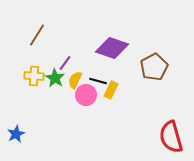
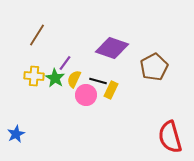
yellow semicircle: moved 1 px left, 1 px up
red semicircle: moved 1 px left
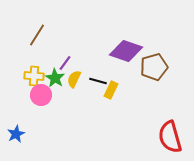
purple diamond: moved 14 px right, 3 px down
brown pentagon: rotated 12 degrees clockwise
pink circle: moved 45 px left
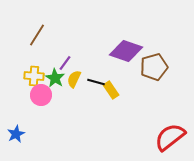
black line: moved 2 px left, 1 px down
yellow rectangle: rotated 60 degrees counterclockwise
red semicircle: rotated 68 degrees clockwise
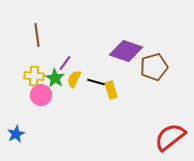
brown line: rotated 40 degrees counterclockwise
yellow rectangle: rotated 18 degrees clockwise
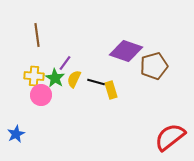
brown pentagon: moved 1 px up
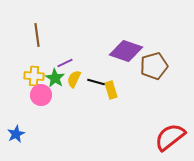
purple line: rotated 28 degrees clockwise
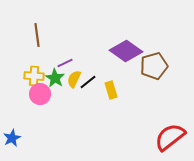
purple diamond: rotated 16 degrees clockwise
black line: moved 8 px left; rotated 54 degrees counterclockwise
pink circle: moved 1 px left, 1 px up
blue star: moved 4 px left, 4 px down
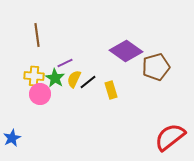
brown pentagon: moved 2 px right, 1 px down
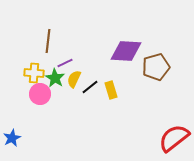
brown line: moved 11 px right, 6 px down; rotated 15 degrees clockwise
purple diamond: rotated 32 degrees counterclockwise
yellow cross: moved 3 px up
black line: moved 2 px right, 5 px down
red semicircle: moved 4 px right, 1 px down
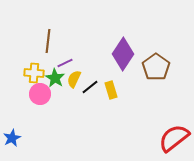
purple diamond: moved 3 px left, 3 px down; rotated 60 degrees counterclockwise
brown pentagon: rotated 20 degrees counterclockwise
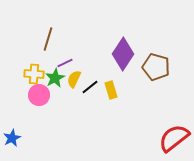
brown line: moved 2 px up; rotated 10 degrees clockwise
brown pentagon: rotated 20 degrees counterclockwise
yellow cross: moved 1 px down
green star: rotated 12 degrees clockwise
pink circle: moved 1 px left, 1 px down
